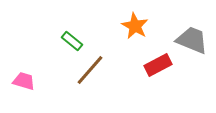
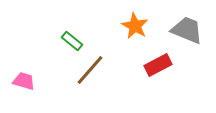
gray trapezoid: moved 5 px left, 10 px up
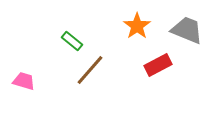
orange star: moved 2 px right; rotated 8 degrees clockwise
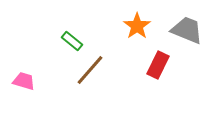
red rectangle: rotated 36 degrees counterclockwise
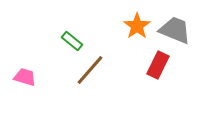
gray trapezoid: moved 12 px left
pink trapezoid: moved 1 px right, 4 px up
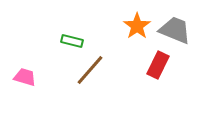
green rectangle: rotated 25 degrees counterclockwise
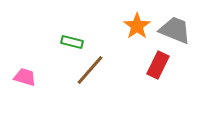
green rectangle: moved 1 px down
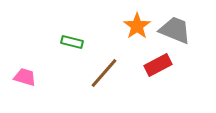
red rectangle: rotated 36 degrees clockwise
brown line: moved 14 px right, 3 px down
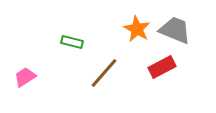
orange star: moved 3 px down; rotated 8 degrees counterclockwise
red rectangle: moved 4 px right, 2 px down
pink trapezoid: rotated 50 degrees counterclockwise
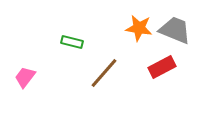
orange star: moved 2 px right, 1 px up; rotated 20 degrees counterclockwise
pink trapezoid: rotated 20 degrees counterclockwise
